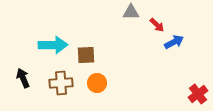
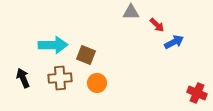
brown square: rotated 24 degrees clockwise
brown cross: moved 1 px left, 5 px up
red cross: moved 1 px left, 1 px up; rotated 30 degrees counterclockwise
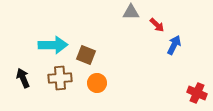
blue arrow: moved 3 px down; rotated 36 degrees counterclockwise
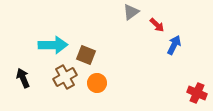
gray triangle: rotated 36 degrees counterclockwise
brown cross: moved 5 px right, 1 px up; rotated 25 degrees counterclockwise
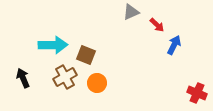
gray triangle: rotated 12 degrees clockwise
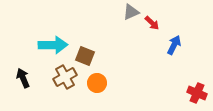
red arrow: moved 5 px left, 2 px up
brown square: moved 1 px left, 1 px down
